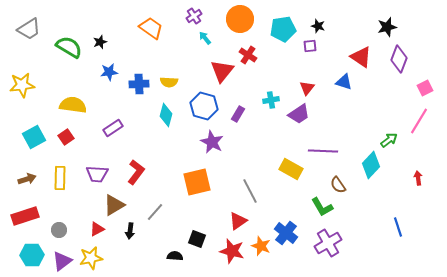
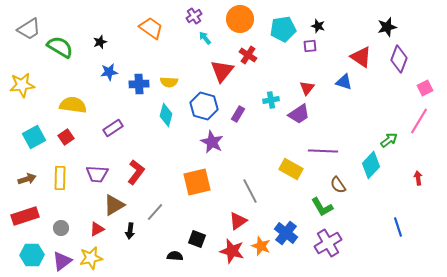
green semicircle at (69, 47): moved 9 px left
gray circle at (59, 230): moved 2 px right, 2 px up
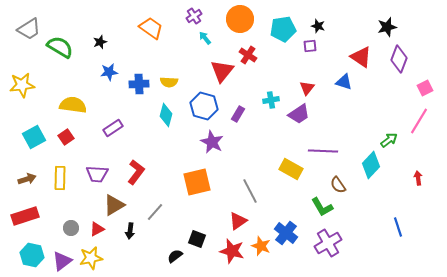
gray circle at (61, 228): moved 10 px right
cyan hexagon at (32, 255): rotated 15 degrees clockwise
black semicircle at (175, 256): rotated 42 degrees counterclockwise
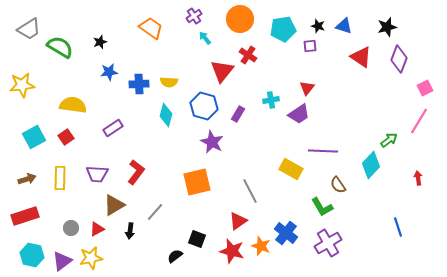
blue triangle at (344, 82): moved 56 px up
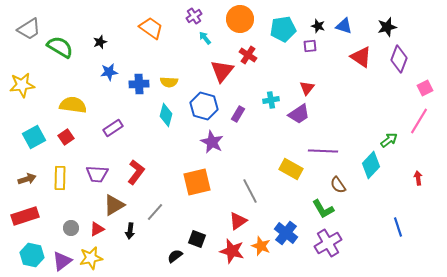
green L-shape at (322, 207): moved 1 px right, 2 px down
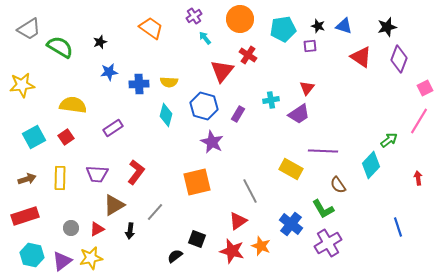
blue cross at (286, 233): moved 5 px right, 9 px up
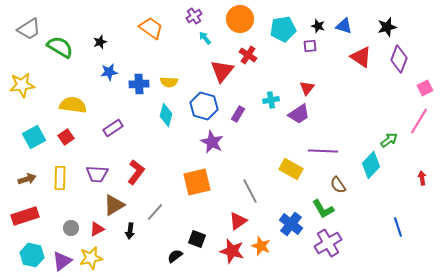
red arrow at (418, 178): moved 4 px right
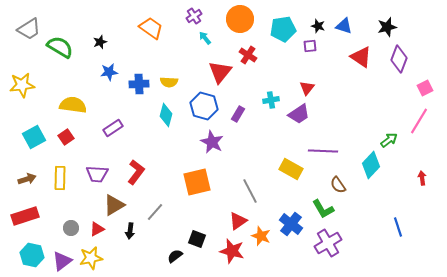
red triangle at (222, 71): moved 2 px left, 1 px down
orange star at (261, 246): moved 10 px up
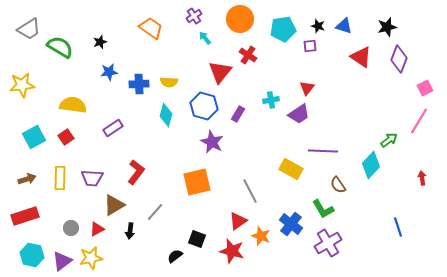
purple trapezoid at (97, 174): moved 5 px left, 4 px down
